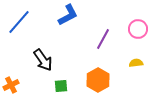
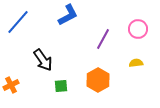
blue line: moved 1 px left
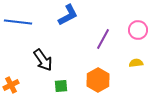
blue line: rotated 56 degrees clockwise
pink circle: moved 1 px down
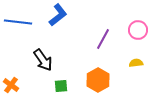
blue L-shape: moved 10 px left; rotated 10 degrees counterclockwise
orange cross: rotated 28 degrees counterclockwise
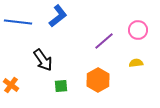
blue L-shape: moved 1 px down
purple line: moved 1 px right, 2 px down; rotated 20 degrees clockwise
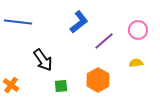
blue L-shape: moved 21 px right, 6 px down
